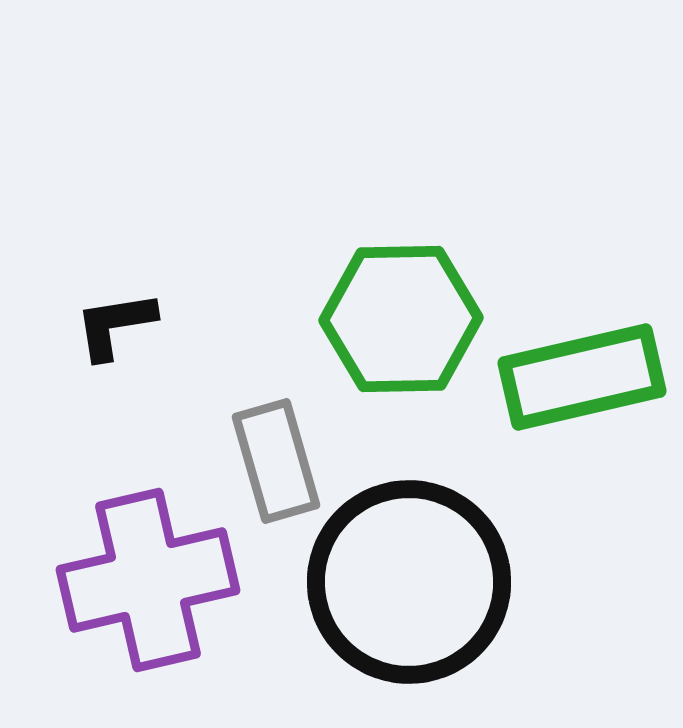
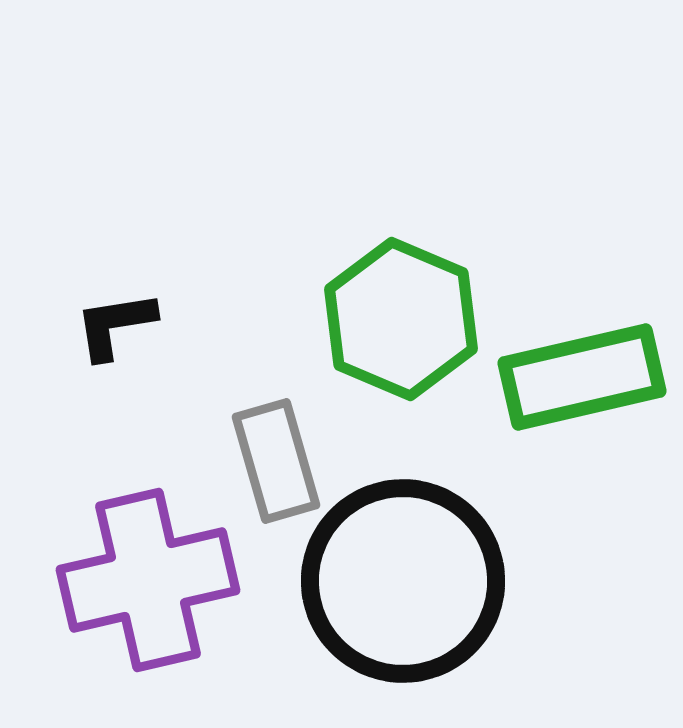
green hexagon: rotated 24 degrees clockwise
black circle: moved 6 px left, 1 px up
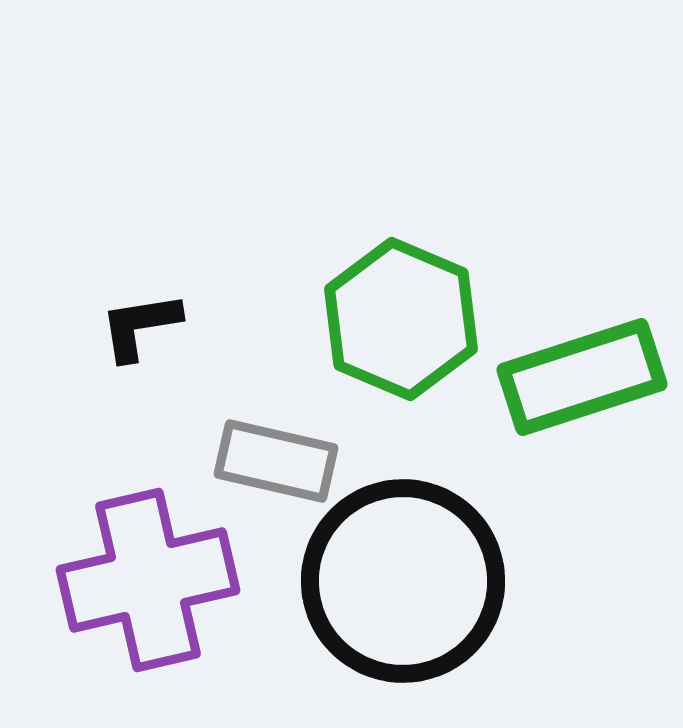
black L-shape: moved 25 px right, 1 px down
green rectangle: rotated 5 degrees counterclockwise
gray rectangle: rotated 61 degrees counterclockwise
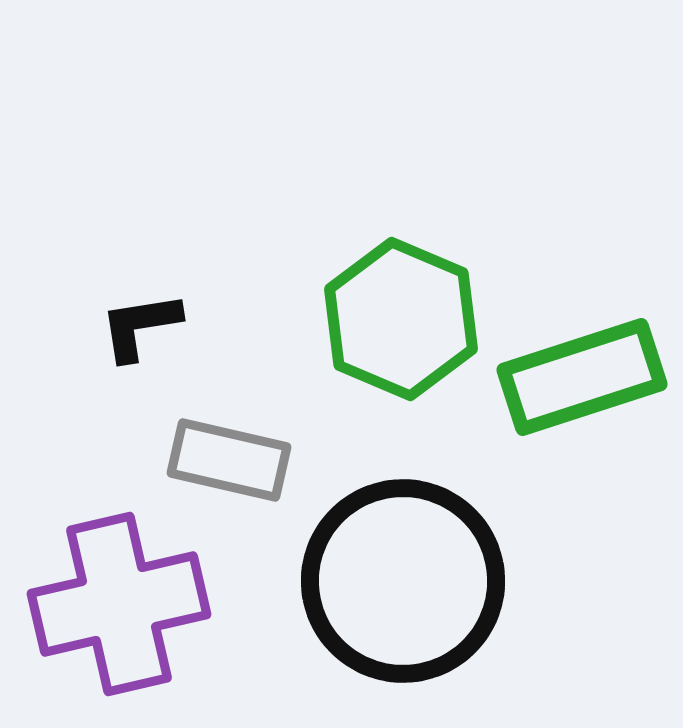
gray rectangle: moved 47 px left, 1 px up
purple cross: moved 29 px left, 24 px down
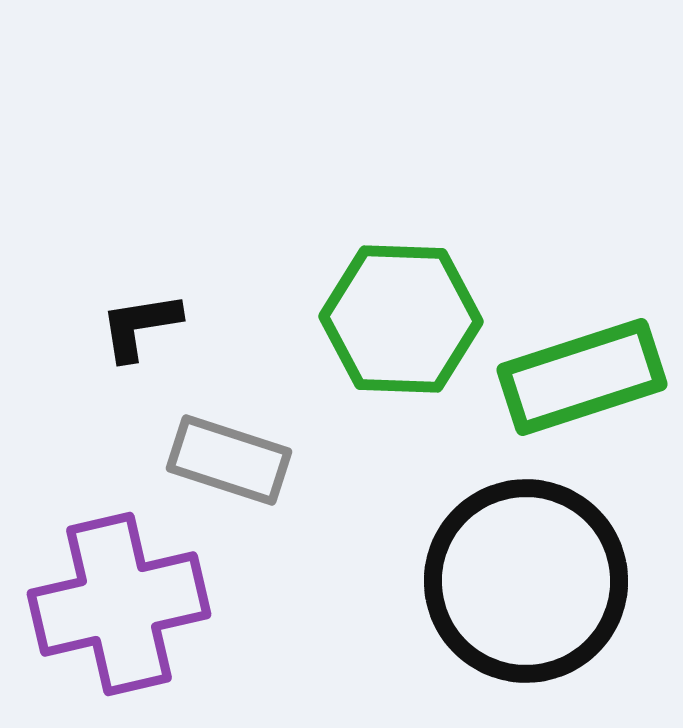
green hexagon: rotated 21 degrees counterclockwise
gray rectangle: rotated 5 degrees clockwise
black circle: moved 123 px right
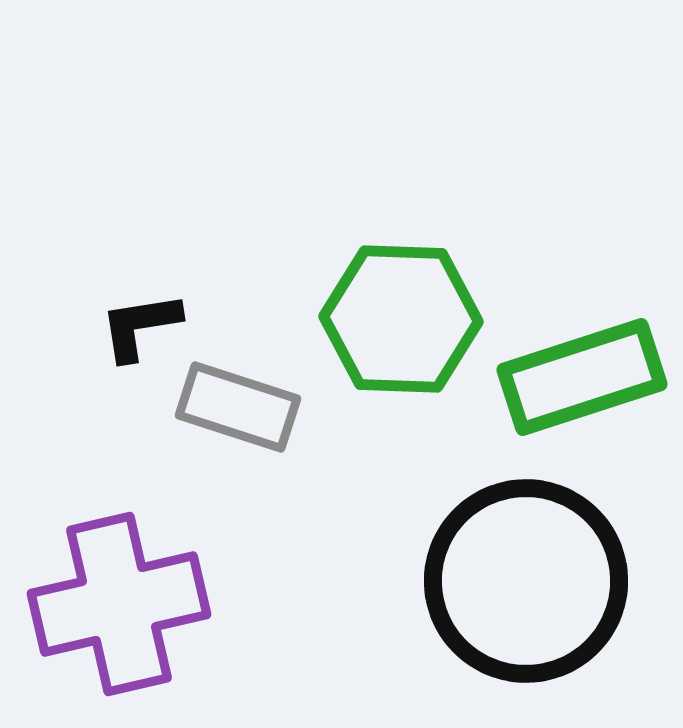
gray rectangle: moved 9 px right, 53 px up
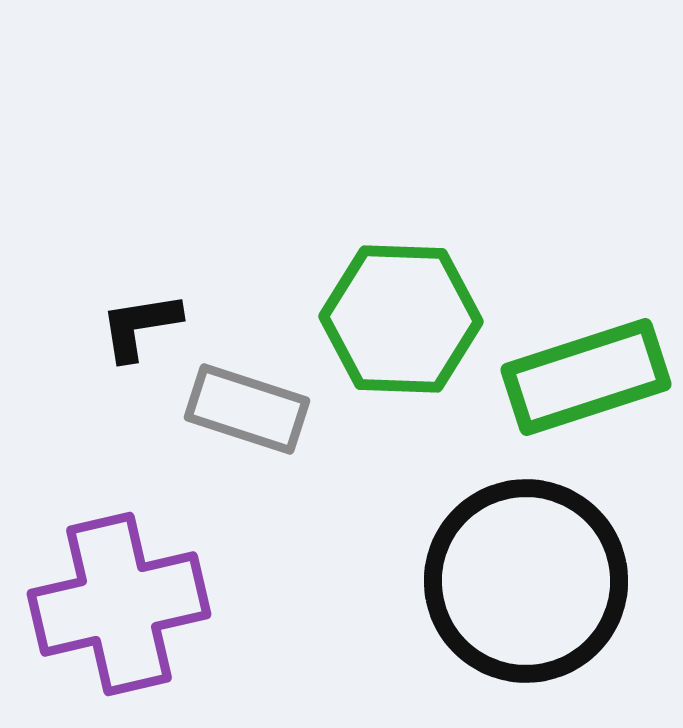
green rectangle: moved 4 px right
gray rectangle: moved 9 px right, 2 px down
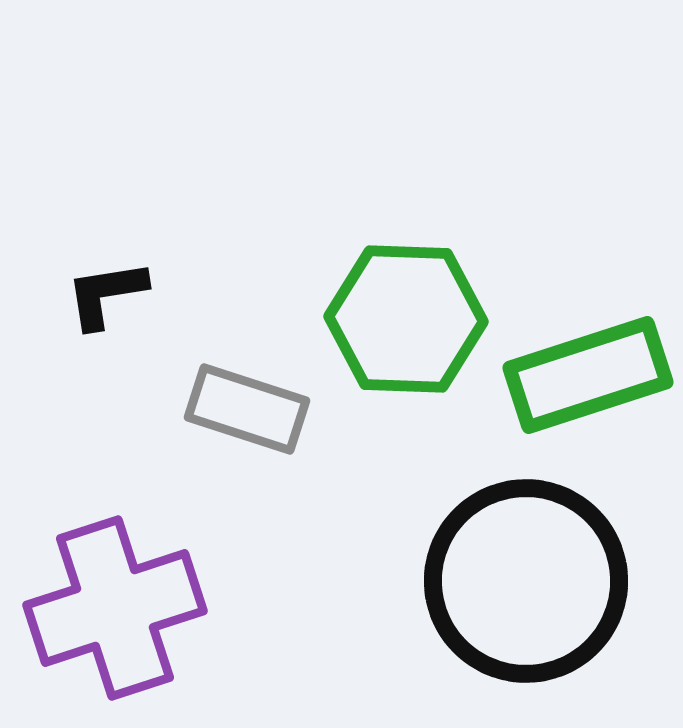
green hexagon: moved 5 px right
black L-shape: moved 34 px left, 32 px up
green rectangle: moved 2 px right, 2 px up
purple cross: moved 4 px left, 4 px down; rotated 5 degrees counterclockwise
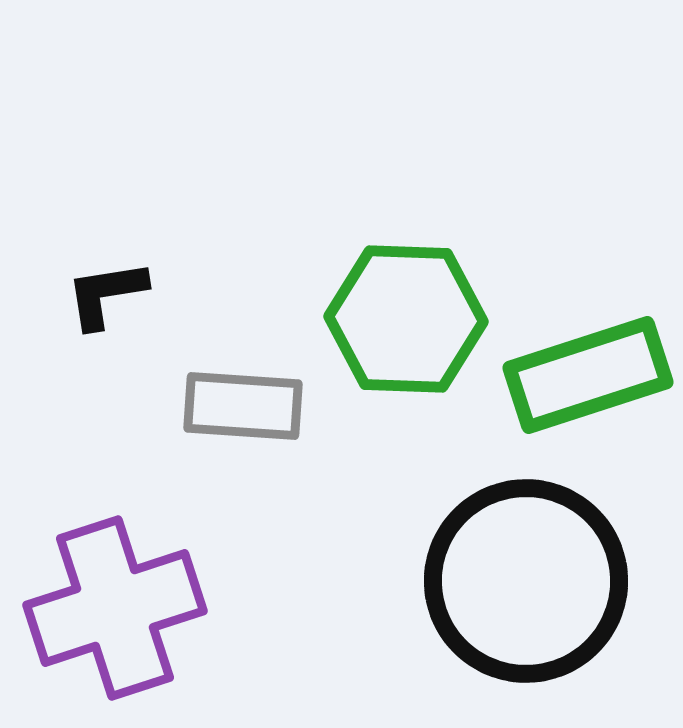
gray rectangle: moved 4 px left, 3 px up; rotated 14 degrees counterclockwise
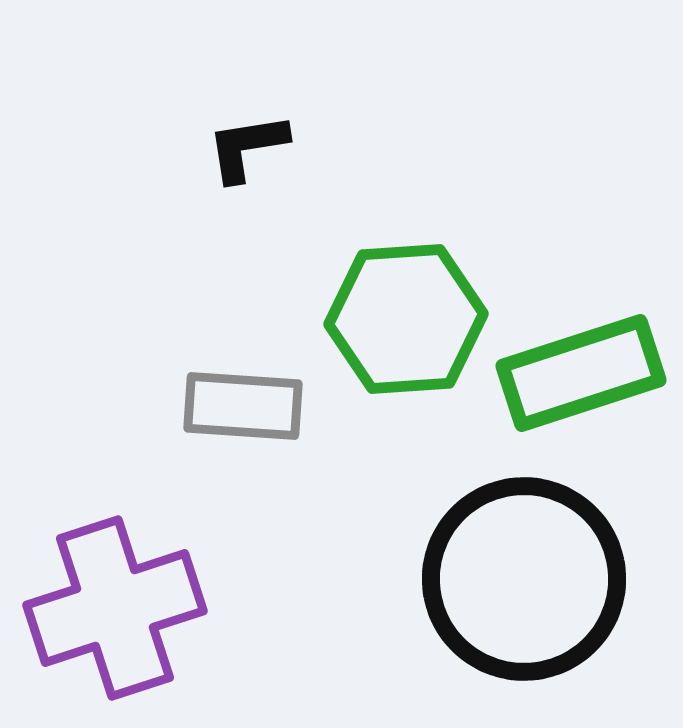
black L-shape: moved 141 px right, 147 px up
green hexagon: rotated 6 degrees counterclockwise
green rectangle: moved 7 px left, 2 px up
black circle: moved 2 px left, 2 px up
